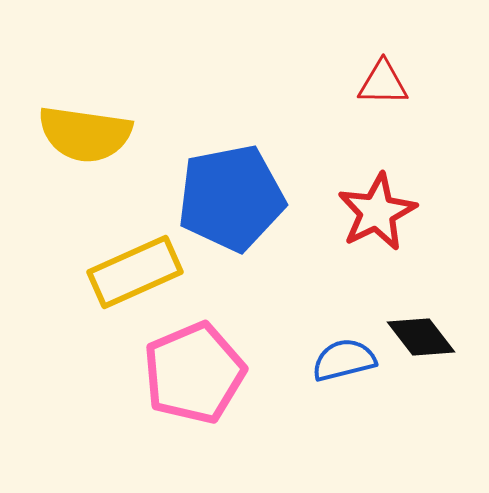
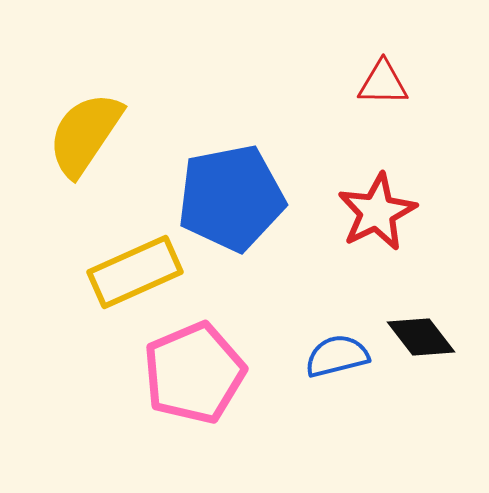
yellow semicircle: rotated 116 degrees clockwise
blue semicircle: moved 7 px left, 4 px up
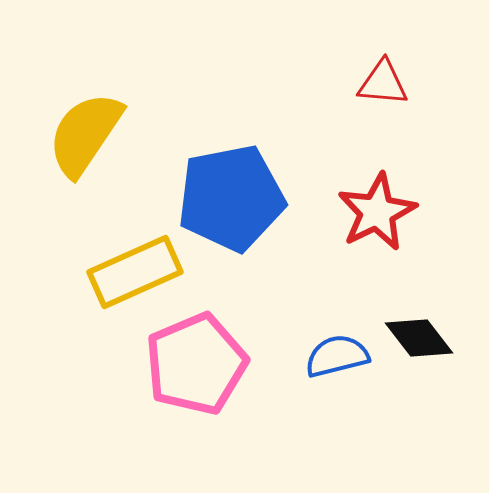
red triangle: rotated 4 degrees clockwise
black diamond: moved 2 px left, 1 px down
pink pentagon: moved 2 px right, 9 px up
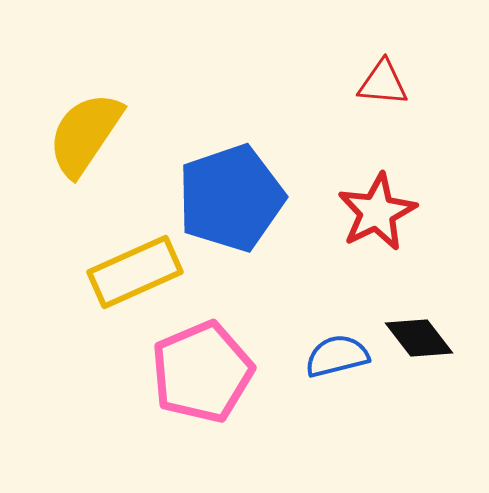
blue pentagon: rotated 8 degrees counterclockwise
pink pentagon: moved 6 px right, 8 px down
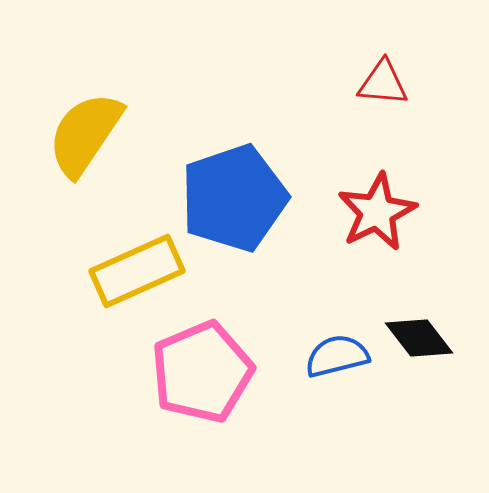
blue pentagon: moved 3 px right
yellow rectangle: moved 2 px right, 1 px up
